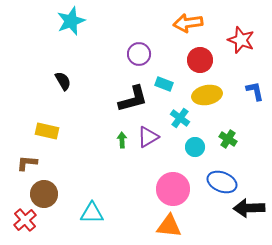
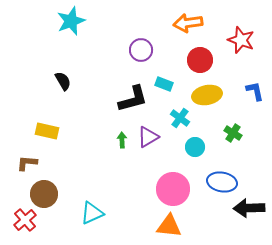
purple circle: moved 2 px right, 4 px up
green cross: moved 5 px right, 6 px up
blue ellipse: rotated 12 degrees counterclockwise
cyan triangle: rotated 25 degrees counterclockwise
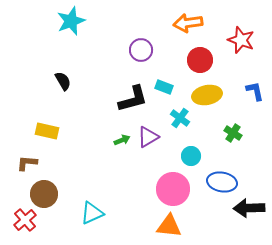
cyan rectangle: moved 3 px down
green arrow: rotated 70 degrees clockwise
cyan circle: moved 4 px left, 9 px down
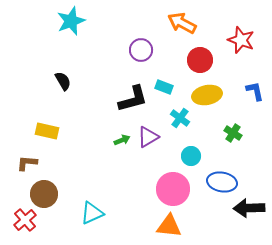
orange arrow: moved 6 px left; rotated 36 degrees clockwise
